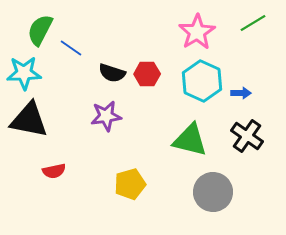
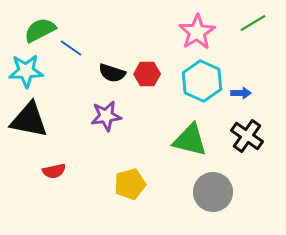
green semicircle: rotated 36 degrees clockwise
cyan star: moved 2 px right, 2 px up
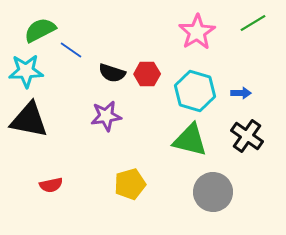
blue line: moved 2 px down
cyan hexagon: moved 7 px left, 10 px down; rotated 9 degrees counterclockwise
red semicircle: moved 3 px left, 14 px down
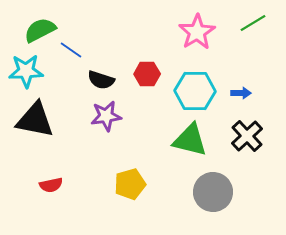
black semicircle: moved 11 px left, 7 px down
cyan hexagon: rotated 15 degrees counterclockwise
black triangle: moved 6 px right
black cross: rotated 12 degrees clockwise
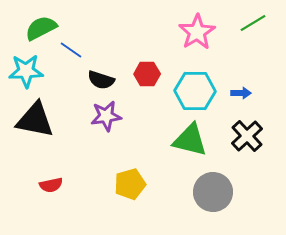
green semicircle: moved 1 px right, 2 px up
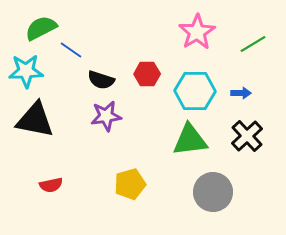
green line: moved 21 px down
green triangle: rotated 21 degrees counterclockwise
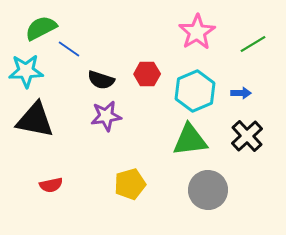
blue line: moved 2 px left, 1 px up
cyan hexagon: rotated 24 degrees counterclockwise
gray circle: moved 5 px left, 2 px up
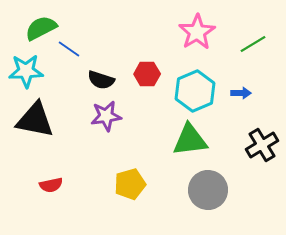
black cross: moved 15 px right, 9 px down; rotated 12 degrees clockwise
